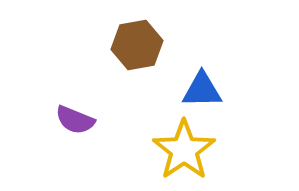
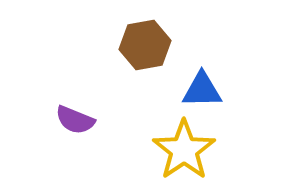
brown hexagon: moved 8 px right
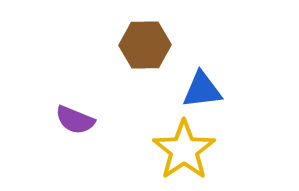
brown hexagon: rotated 9 degrees clockwise
blue triangle: rotated 6 degrees counterclockwise
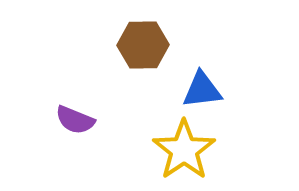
brown hexagon: moved 2 px left
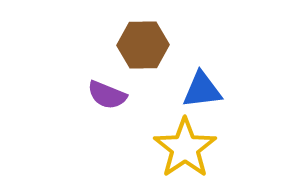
purple semicircle: moved 32 px right, 25 px up
yellow star: moved 1 px right, 2 px up
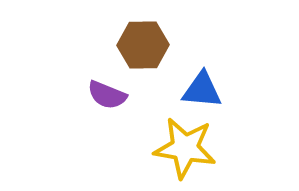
blue triangle: rotated 12 degrees clockwise
yellow star: rotated 28 degrees counterclockwise
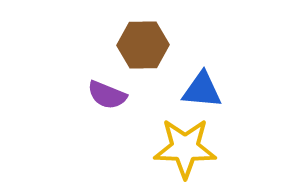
yellow star: rotated 8 degrees counterclockwise
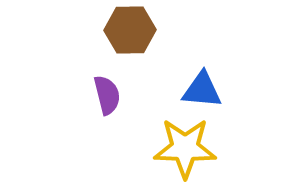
brown hexagon: moved 13 px left, 15 px up
purple semicircle: rotated 126 degrees counterclockwise
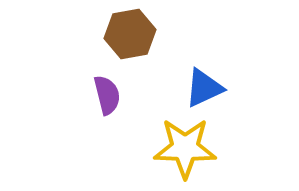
brown hexagon: moved 4 px down; rotated 9 degrees counterclockwise
blue triangle: moved 2 px right, 2 px up; rotated 30 degrees counterclockwise
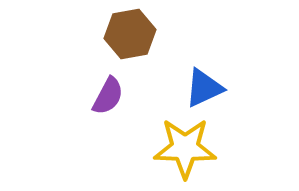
purple semicircle: moved 1 px right, 1 px down; rotated 42 degrees clockwise
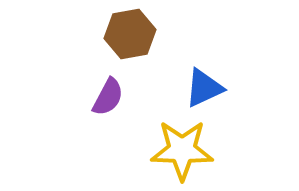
purple semicircle: moved 1 px down
yellow star: moved 3 px left, 2 px down
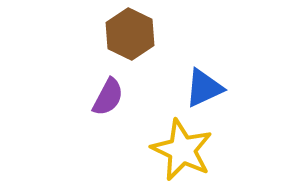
brown hexagon: rotated 24 degrees counterclockwise
yellow star: rotated 24 degrees clockwise
